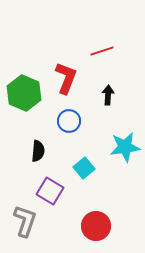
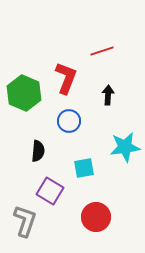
cyan square: rotated 30 degrees clockwise
red circle: moved 9 px up
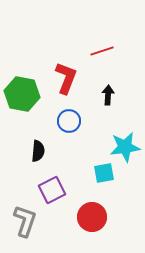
green hexagon: moved 2 px left, 1 px down; rotated 12 degrees counterclockwise
cyan square: moved 20 px right, 5 px down
purple square: moved 2 px right, 1 px up; rotated 32 degrees clockwise
red circle: moved 4 px left
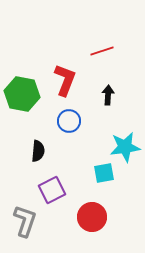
red L-shape: moved 1 px left, 2 px down
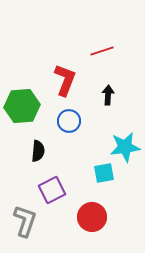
green hexagon: moved 12 px down; rotated 16 degrees counterclockwise
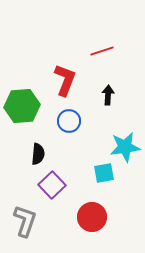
black semicircle: moved 3 px down
purple square: moved 5 px up; rotated 16 degrees counterclockwise
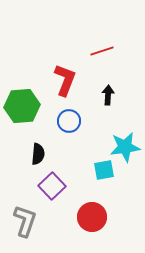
cyan square: moved 3 px up
purple square: moved 1 px down
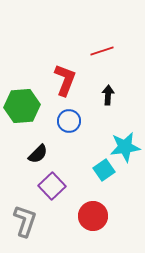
black semicircle: rotated 40 degrees clockwise
cyan square: rotated 25 degrees counterclockwise
red circle: moved 1 px right, 1 px up
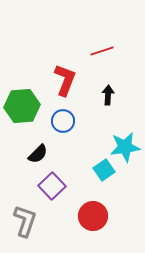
blue circle: moved 6 px left
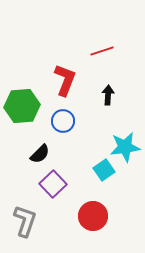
black semicircle: moved 2 px right
purple square: moved 1 px right, 2 px up
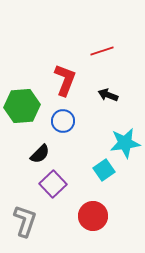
black arrow: rotated 72 degrees counterclockwise
cyan star: moved 4 px up
